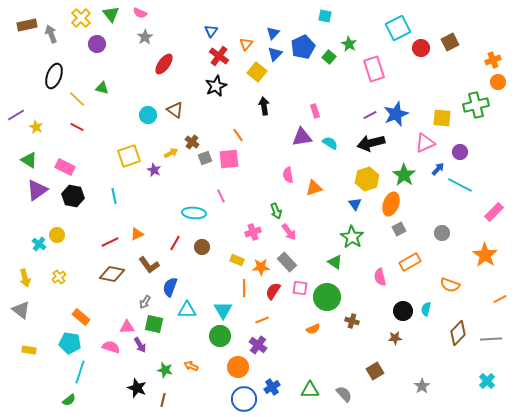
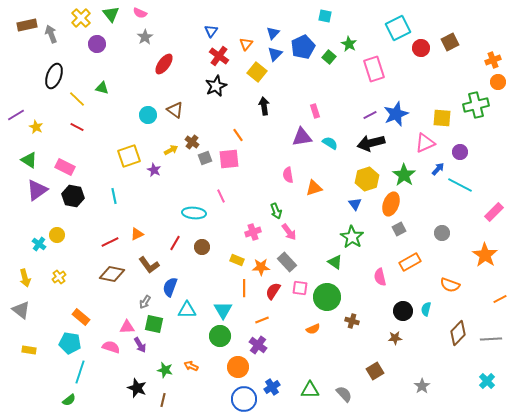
yellow arrow at (171, 153): moved 3 px up
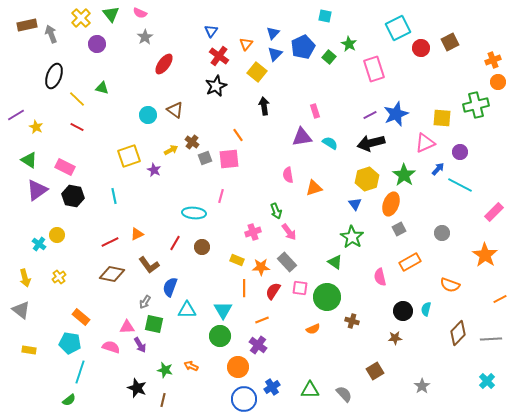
pink line at (221, 196): rotated 40 degrees clockwise
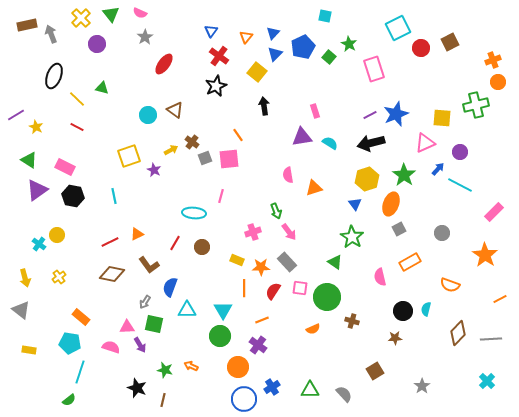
orange triangle at (246, 44): moved 7 px up
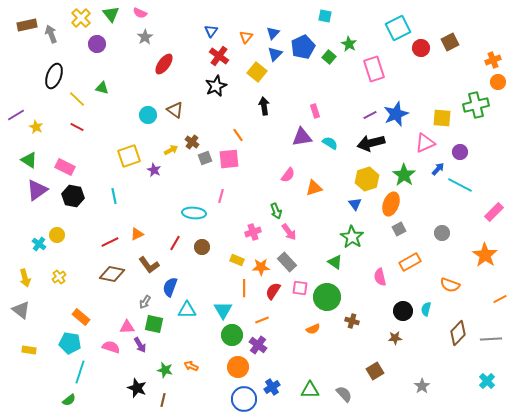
pink semicircle at (288, 175): rotated 133 degrees counterclockwise
green circle at (220, 336): moved 12 px right, 1 px up
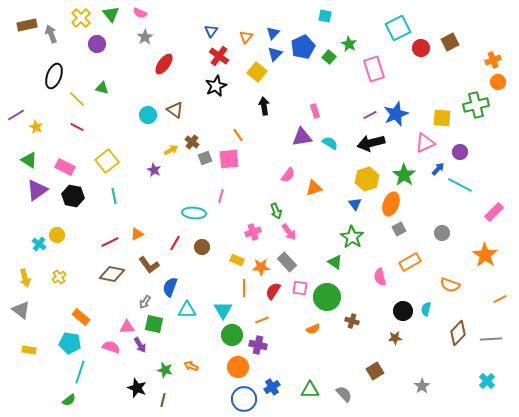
yellow square at (129, 156): moved 22 px left, 5 px down; rotated 20 degrees counterclockwise
purple cross at (258, 345): rotated 24 degrees counterclockwise
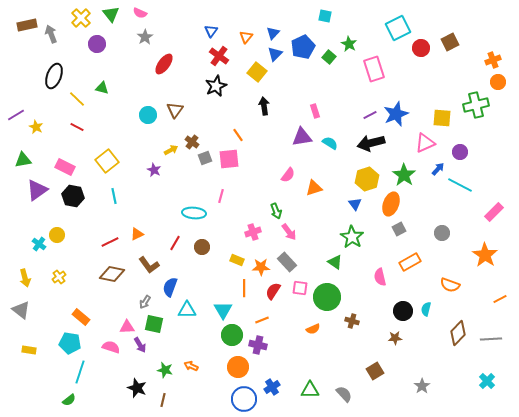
brown triangle at (175, 110): rotated 30 degrees clockwise
green triangle at (29, 160): moved 6 px left; rotated 42 degrees counterclockwise
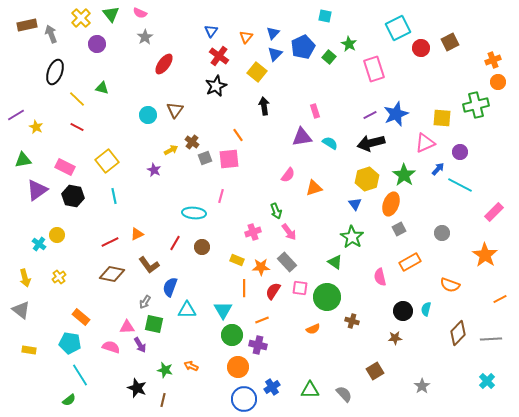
black ellipse at (54, 76): moved 1 px right, 4 px up
cyan line at (80, 372): moved 3 px down; rotated 50 degrees counterclockwise
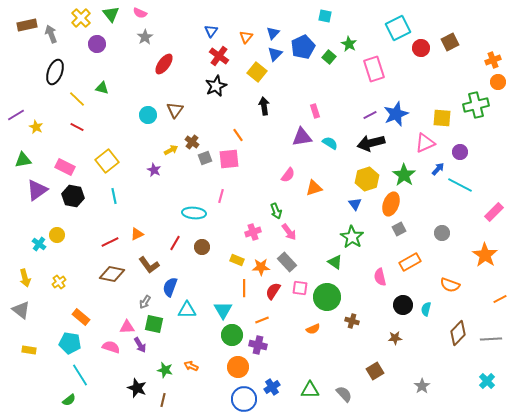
yellow cross at (59, 277): moved 5 px down
black circle at (403, 311): moved 6 px up
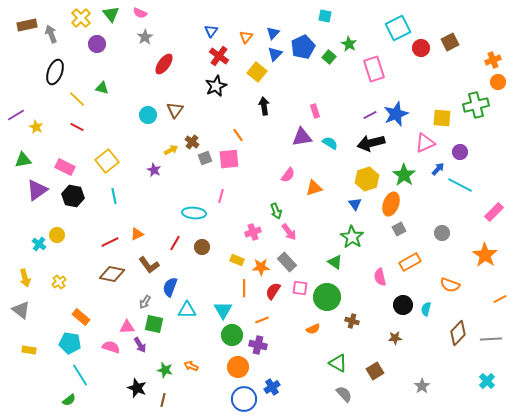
green triangle at (310, 390): moved 28 px right, 27 px up; rotated 30 degrees clockwise
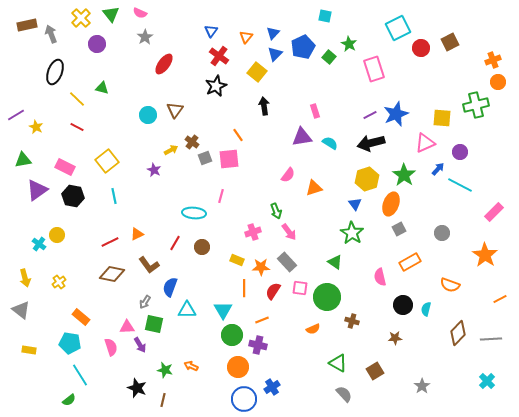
green star at (352, 237): moved 4 px up
pink semicircle at (111, 347): rotated 54 degrees clockwise
